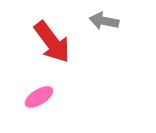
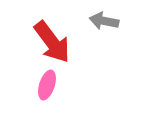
pink ellipse: moved 8 px right, 12 px up; rotated 40 degrees counterclockwise
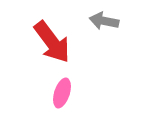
pink ellipse: moved 15 px right, 8 px down
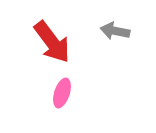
gray arrow: moved 11 px right, 10 px down
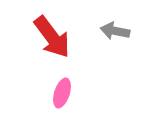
red arrow: moved 5 px up
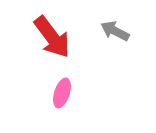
gray arrow: rotated 16 degrees clockwise
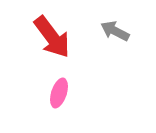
pink ellipse: moved 3 px left
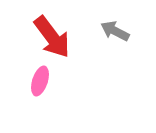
pink ellipse: moved 19 px left, 12 px up
